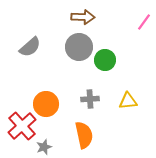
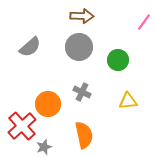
brown arrow: moved 1 px left, 1 px up
green circle: moved 13 px right
gray cross: moved 8 px left, 7 px up; rotated 30 degrees clockwise
orange circle: moved 2 px right
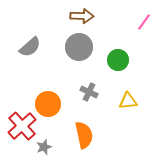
gray cross: moved 7 px right
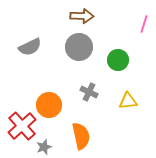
pink line: moved 2 px down; rotated 18 degrees counterclockwise
gray semicircle: rotated 15 degrees clockwise
orange circle: moved 1 px right, 1 px down
orange semicircle: moved 3 px left, 1 px down
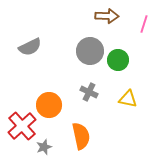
brown arrow: moved 25 px right
gray circle: moved 11 px right, 4 px down
yellow triangle: moved 2 px up; rotated 18 degrees clockwise
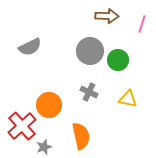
pink line: moved 2 px left
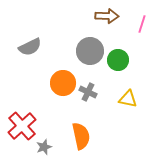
gray cross: moved 1 px left
orange circle: moved 14 px right, 22 px up
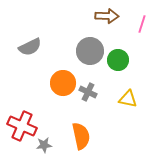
red cross: rotated 24 degrees counterclockwise
gray star: moved 2 px up; rotated 14 degrees clockwise
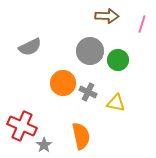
yellow triangle: moved 12 px left, 4 px down
gray star: rotated 28 degrees counterclockwise
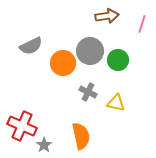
brown arrow: rotated 10 degrees counterclockwise
gray semicircle: moved 1 px right, 1 px up
orange circle: moved 20 px up
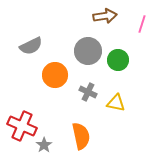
brown arrow: moved 2 px left
gray circle: moved 2 px left
orange circle: moved 8 px left, 12 px down
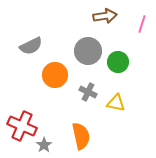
green circle: moved 2 px down
